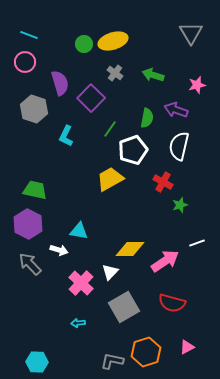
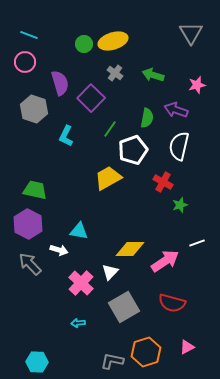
yellow trapezoid: moved 2 px left, 1 px up
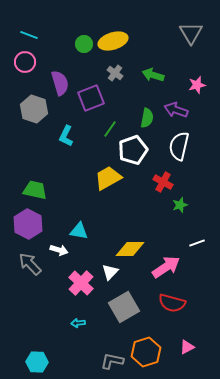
purple square: rotated 24 degrees clockwise
pink arrow: moved 1 px right, 6 px down
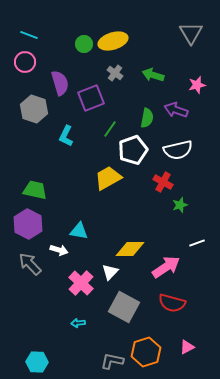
white semicircle: moved 1 px left, 4 px down; rotated 116 degrees counterclockwise
gray square: rotated 32 degrees counterclockwise
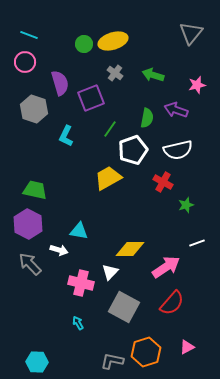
gray triangle: rotated 10 degrees clockwise
green star: moved 6 px right
pink cross: rotated 30 degrees counterclockwise
red semicircle: rotated 64 degrees counterclockwise
cyan arrow: rotated 64 degrees clockwise
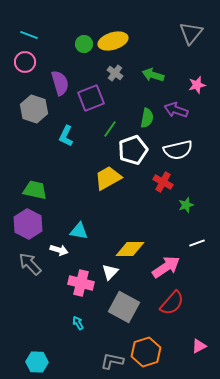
pink triangle: moved 12 px right, 1 px up
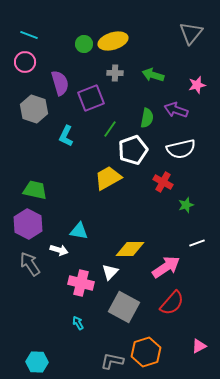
gray cross: rotated 35 degrees counterclockwise
white semicircle: moved 3 px right, 1 px up
gray arrow: rotated 10 degrees clockwise
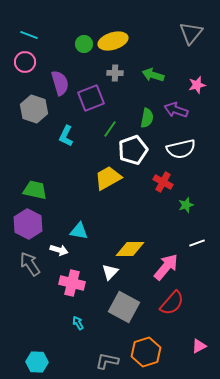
pink arrow: rotated 16 degrees counterclockwise
pink cross: moved 9 px left
gray L-shape: moved 5 px left
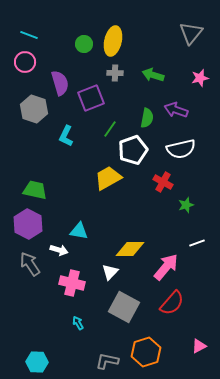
yellow ellipse: rotated 60 degrees counterclockwise
pink star: moved 3 px right, 7 px up
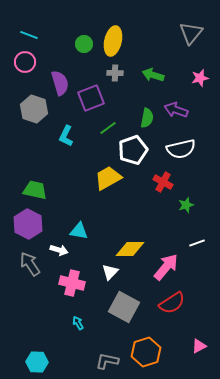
green line: moved 2 px left, 1 px up; rotated 18 degrees clockwise
red semicircle: rotated 16 degrees clockwise
